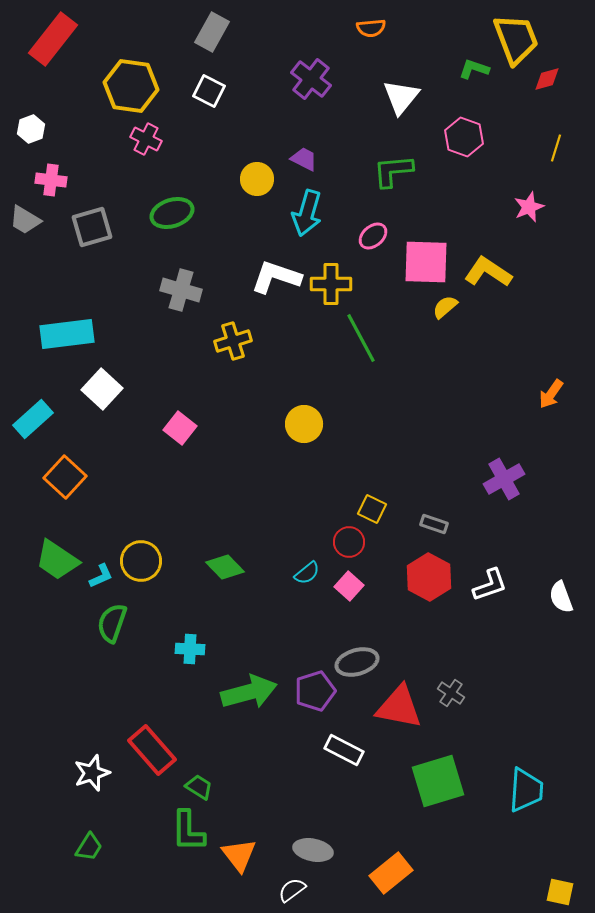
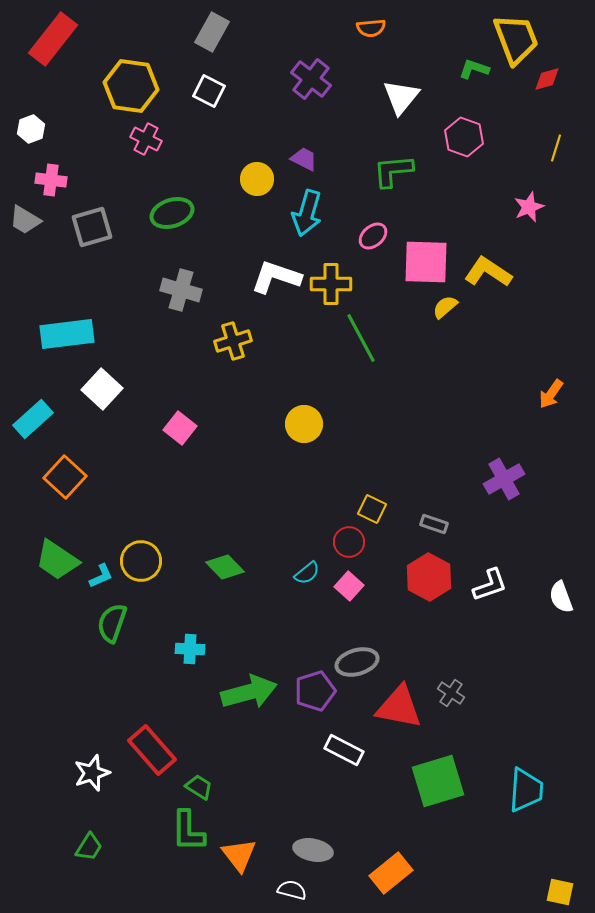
white semicircle at (292, 890): rotated 52 degrees clockwise
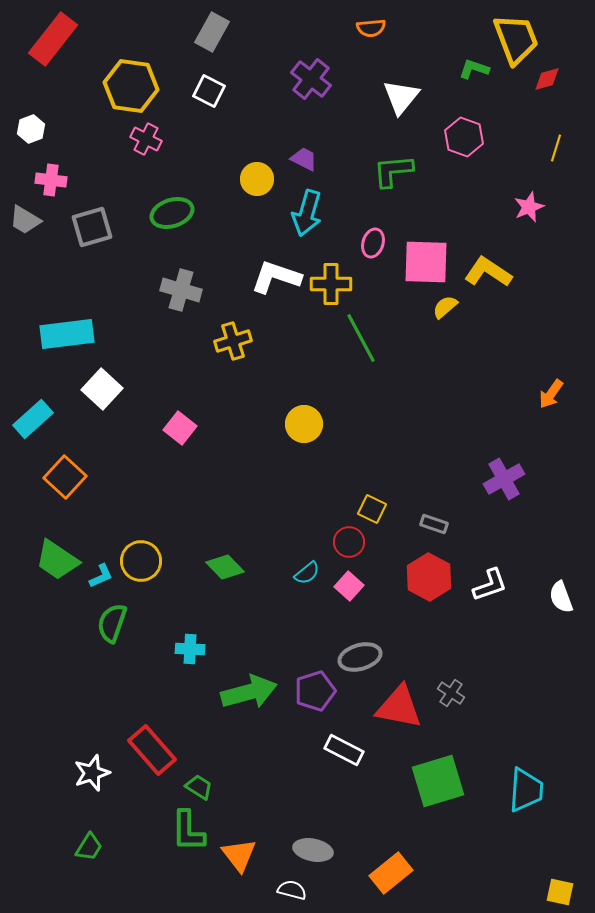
pink ellipse at (373, 236): moved 7 px down; rotated 32 degrees counterclockwise
gray ellipse at (357, 662): moved 3 px right, 5 px up
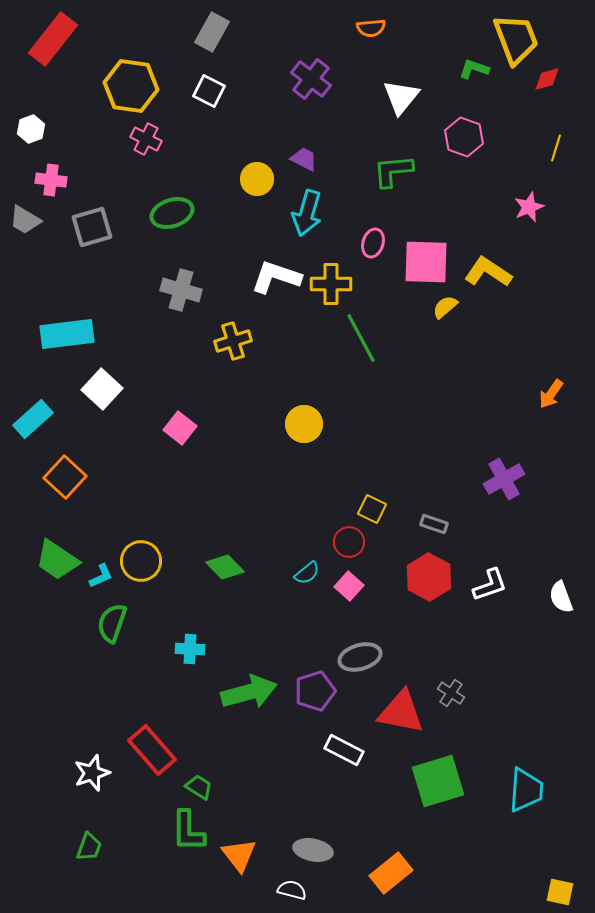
red triangle at (399, 707): moved 2 px right, 5 px down
green trapezoid at (89, 847): rotated 12 degrees counterclockwise
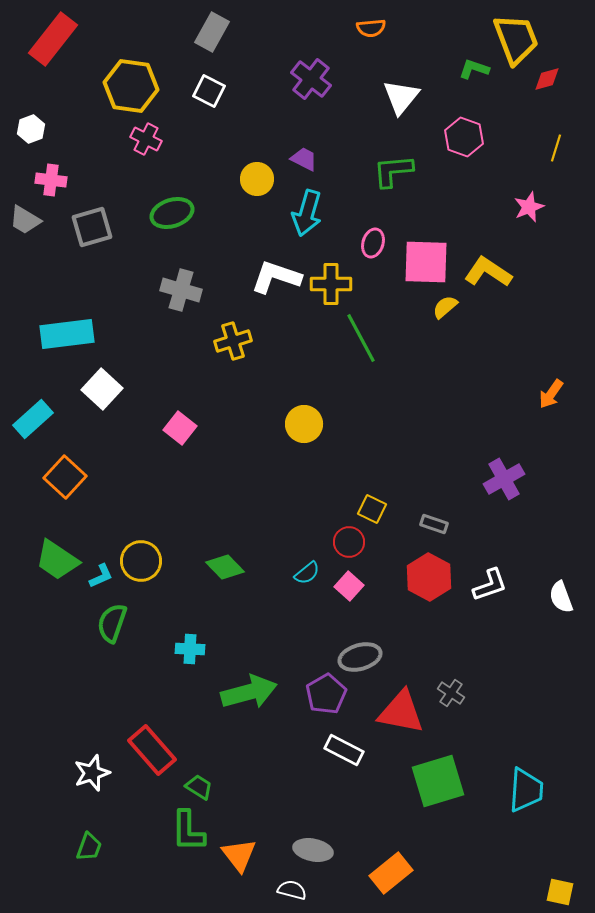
purple pentagon at (315, 691): moved 11 px right, 3 px down; rotated 12 degrees counterclockwise
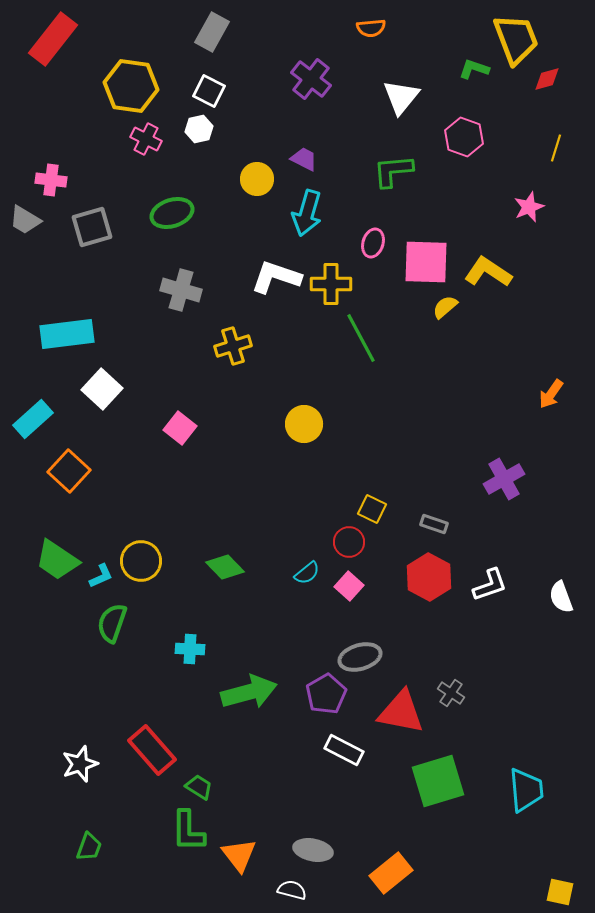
white hexagon at (31, 129): moved 168 px right; rotated 8 degrees clockwise
yellow cross at (233, 341): moved 5 px down
orange square at (65, 477): moved 4 px right, 6 px up
white star at (92, 773): moved 12 px left, 9 px up
cyan trapezoid at (526, 790): rotated 9 degrees counterclockwise
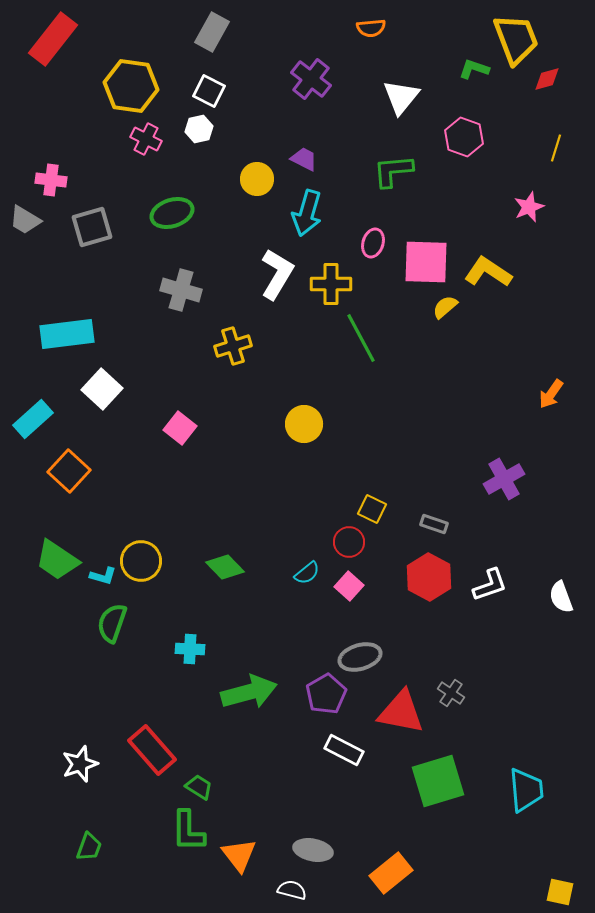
white L-shape at (276, 277): moved 1 px right, 3 px up; rotated 102 degrees clockwise
cyan L-shape at (101, 576): moved 2 px right; rotated 40 degrees clockwise
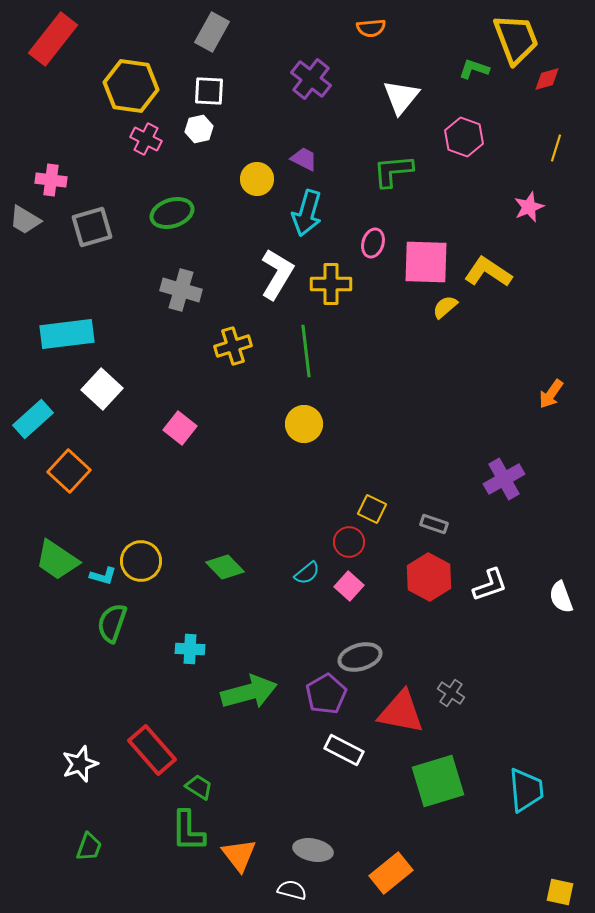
white square at (209, 91): rotated 24 degrees counterclockwise
green line at (361, 338): moved 55 px left, 13 px down; rotated 21 degrees clockwise
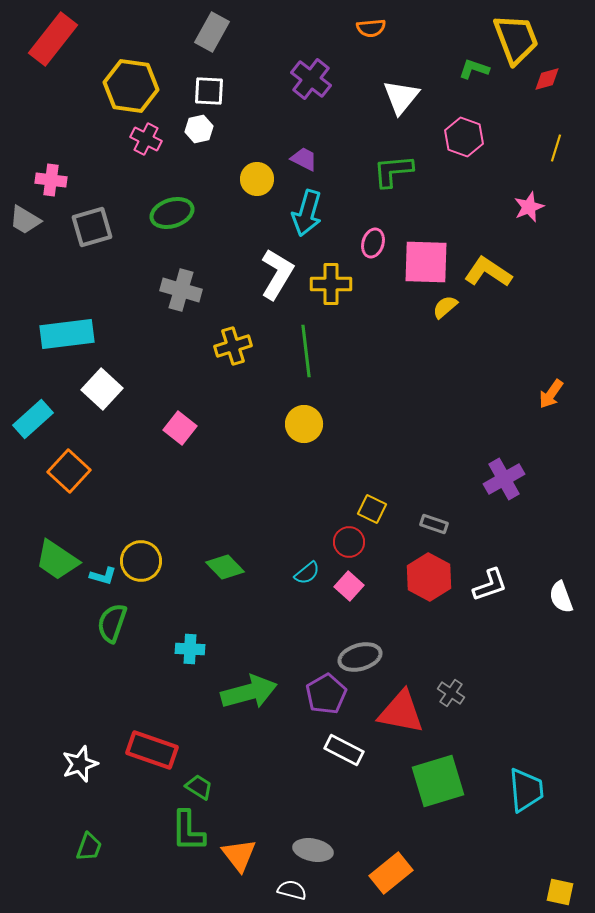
red rectangle at (152, 750): rotated 30 degrees counterclockwise
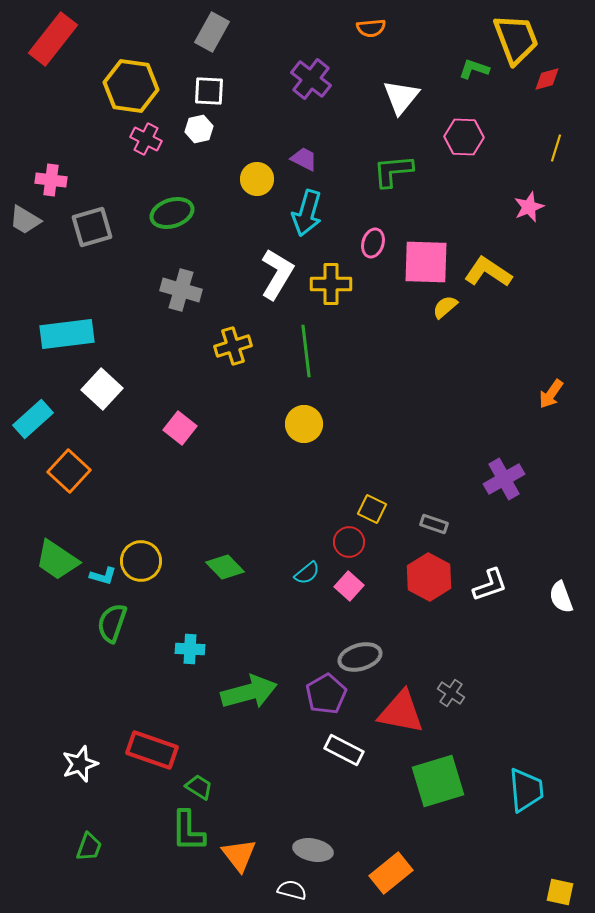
pink hexagon at (464, 137): rotated 18 degrees counterclockwise
